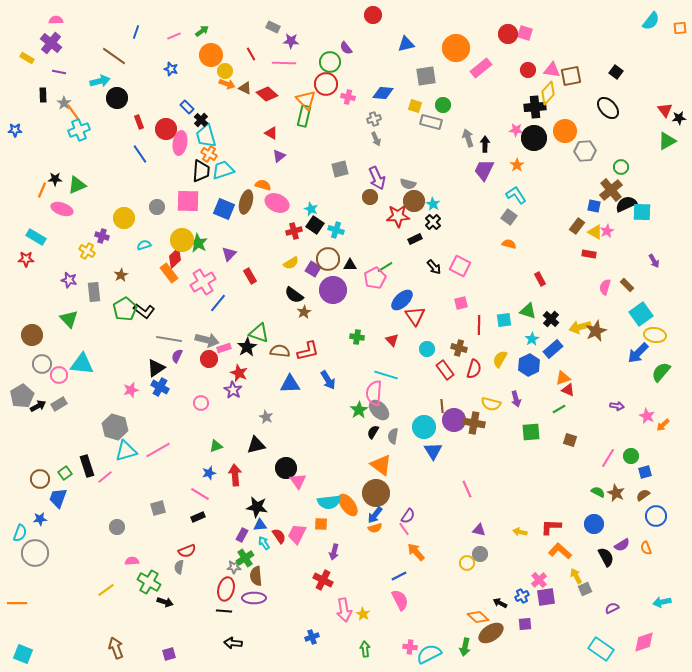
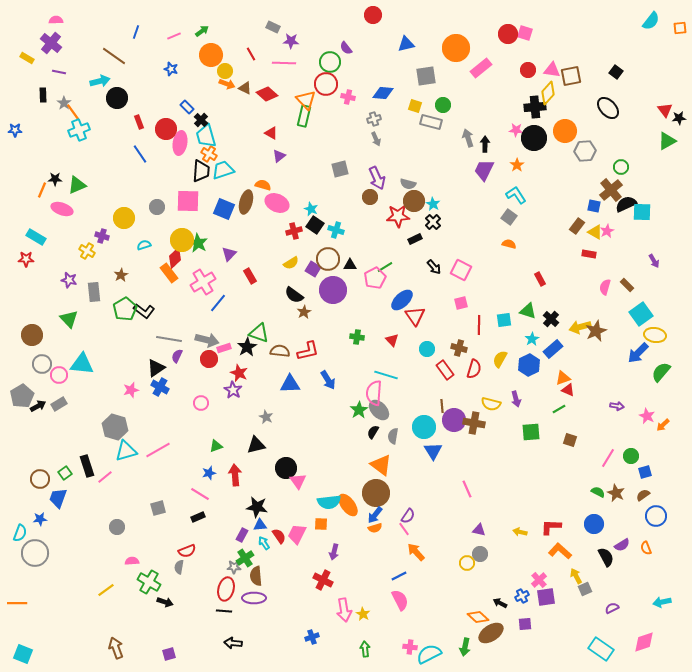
pink square at (460, 266): moved 1 px right, 4 px down
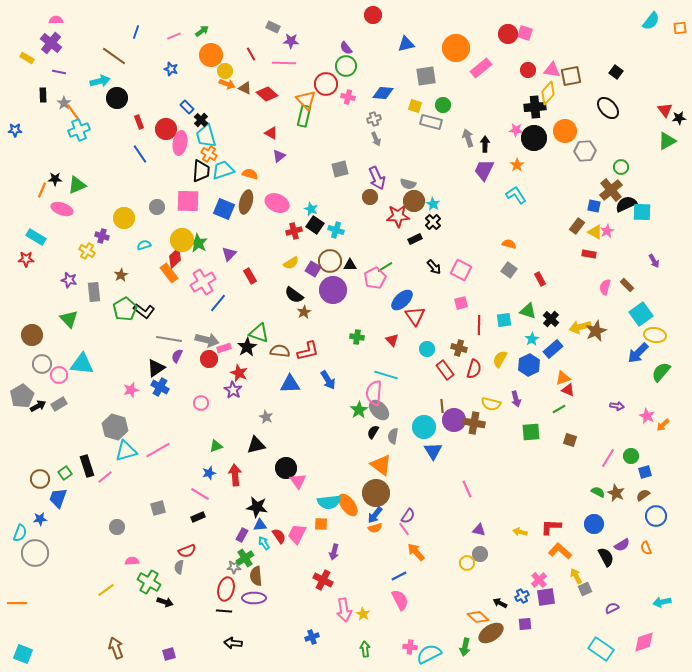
green circle at (330, 62): moved 16 px right, 4 px down
orange semicircle at (263, 185): moved 13 px left, 11 px up
gray square at (509, 217): moved 53 px down
brown circle at (328, 259): moved 2 px right, 2 px down
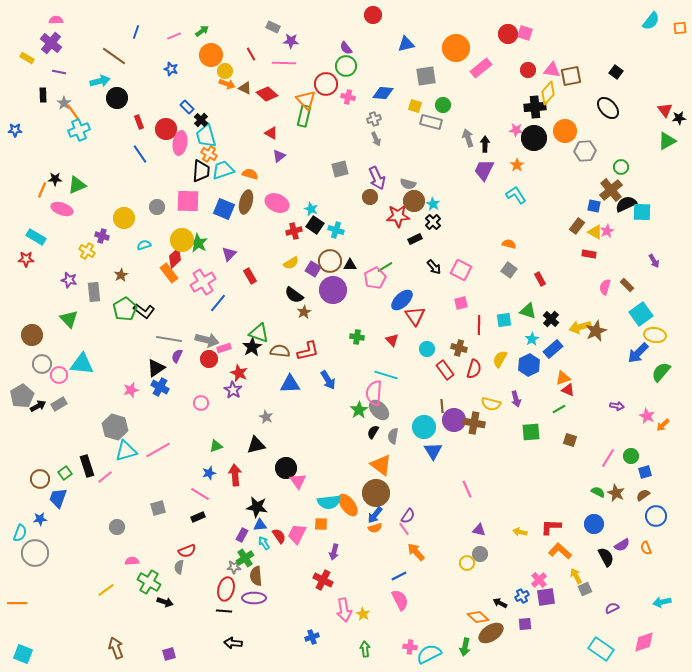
black star at (247, 347): moved 5 px right
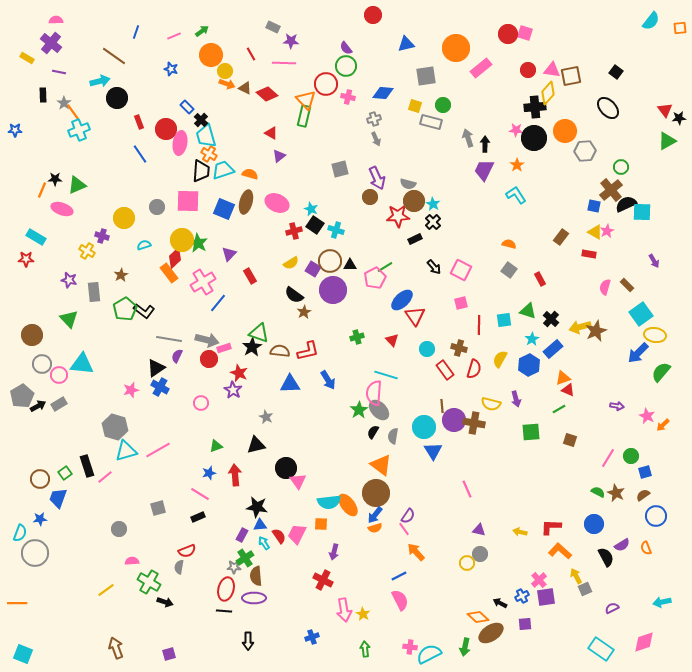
brown rectangle at (577, 226): moved 16 px left, 11 px down
green cross at (357, 337): rotated 24 degrees counterclockwise
gray circle at (117, 527): moved 2 px right, 2 px down
black arrow at (233, 643): moved 15 px right, 2 px up; rotated 96 degrees counterclockwise
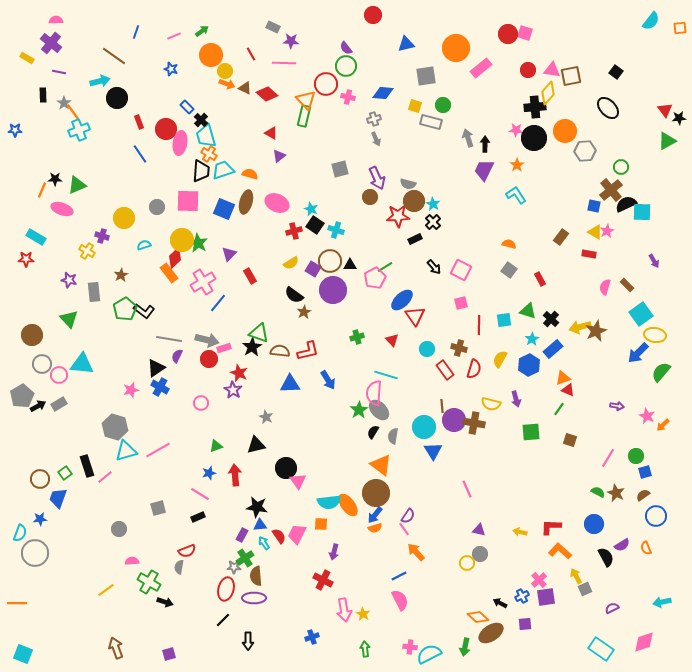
green line at (559, 409): rotated 24 degrees counterclockwise
green circle at (631, 456): moved 5 px right
black line at (224, 611): moved 1 px left, 9 px down; rotated 49 degrees counterclockwise
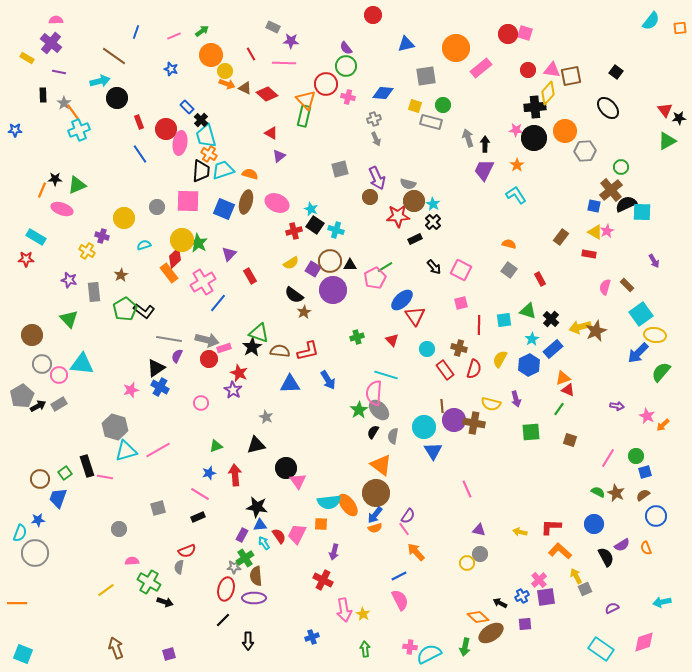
pink line at (105, 477): rotated 49 degrees clockwise
blue star at (40, 519): moved 2 px left, 1 px down
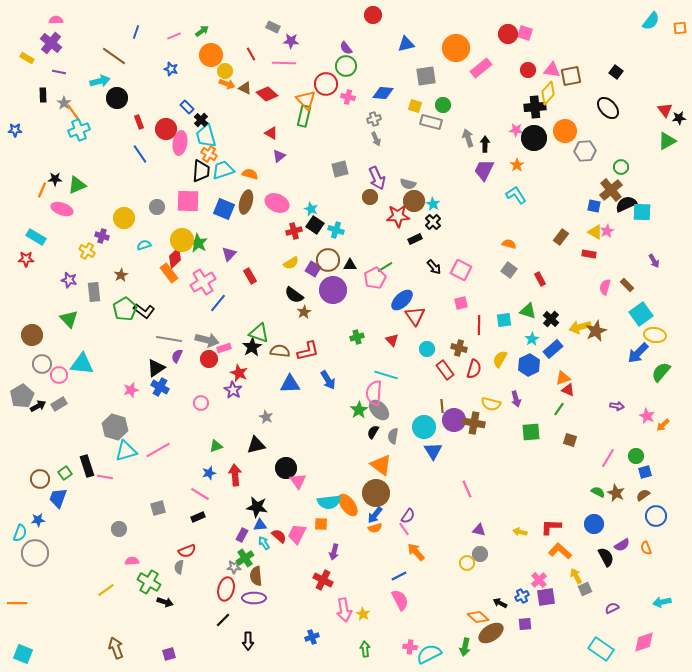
brown circle at (330, 261): moved 2 px left, 1 px up
red semicircle at (279, 536): rotated 14 degrees counterclockwise
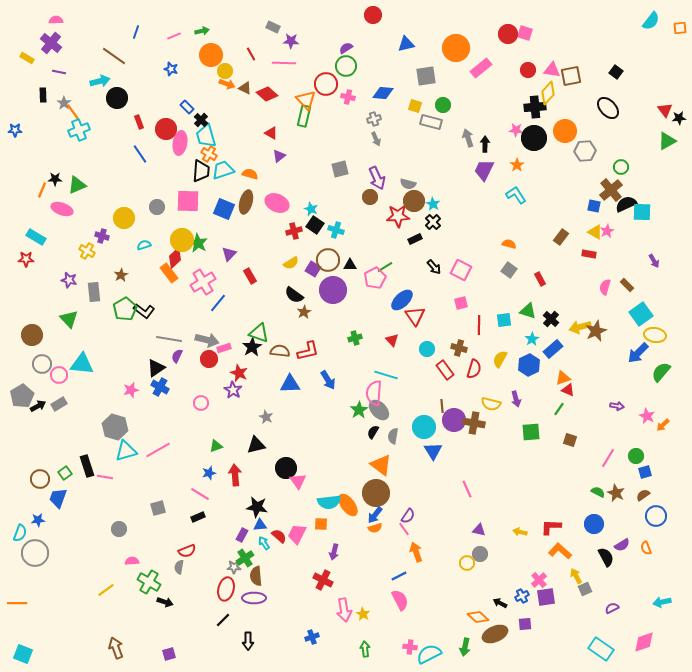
green arrow at (202, 31): rotated 24 degrees clockwise
purple semicircle at (346, 48): rotated 96 degrees clockwise
green cross at (357, 337): moved 2 px left, 1 px down
orange arrow at (416, 552): rotated 24 degrees clockwise
brown ellipse at (491, 633): moved 4 px right, 1 px down; rotated 10 degrees clockwise
